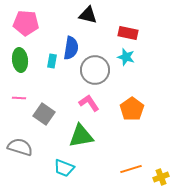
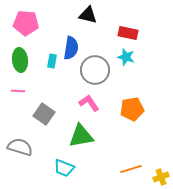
pink line: moved 1 px left, 7 px up
orange pentagon: rotated 25 degrees clockwise
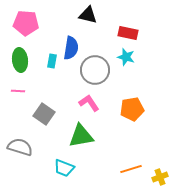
yellow cross: moved 1 px left
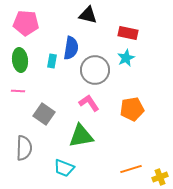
cyan star: moved 1 px down; rotated 30 degrees clockwise
gray semicircle: moved 4 px right, 1 px down; rotated 75 degrees clockwise
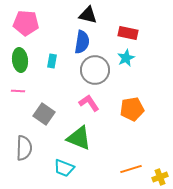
blue semicircle: moved 11 px right, 6 px up
green triangle: moved 2 px left, 2 px down; rotated 32 degrees clockwise
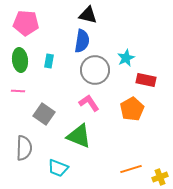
red rectangle: moved 18 px right, 47 px down
blue semicircle: moved 1 px up
cyan rectangle: moved 3 px left
orange pentagon: rotated 20 degrees counterclockwise
green triangle: moved 2 px up
cyan trapezoid: moved 6 px left
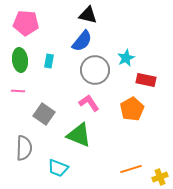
blue semicircle: rotated 30 degrees clockwise
green triangle: moved 1 px up
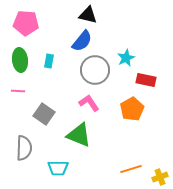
cyan trapezoid: rotated 20 degrees counterclockwise
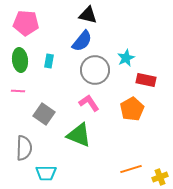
cyan trapezoid: moved 12 px left, 5 px down
